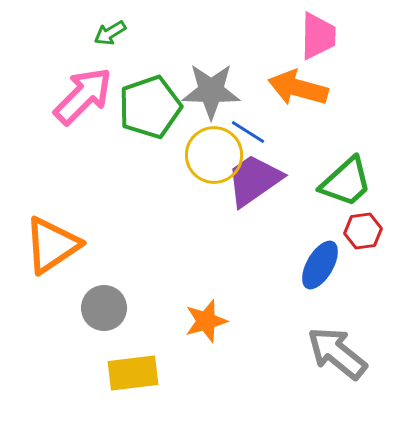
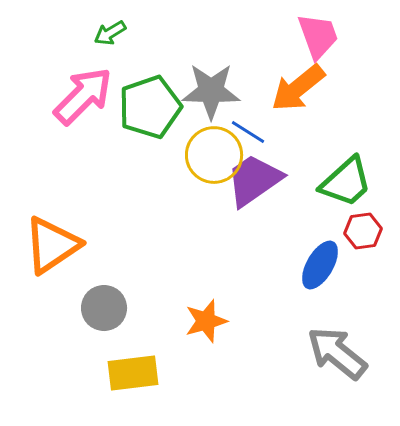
pink trapezoid: rotated 21 degrees counterclockwise
orange arrow: rotated 54 degrees counterclockwise
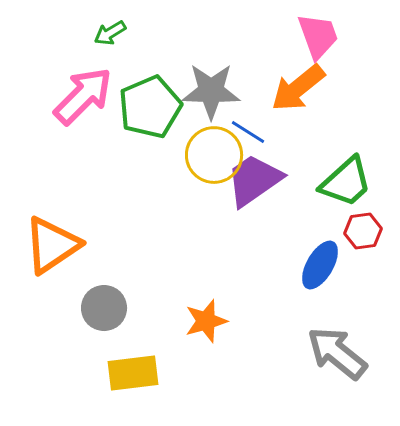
green pentagon: rotated 4 degrees counterclockwise
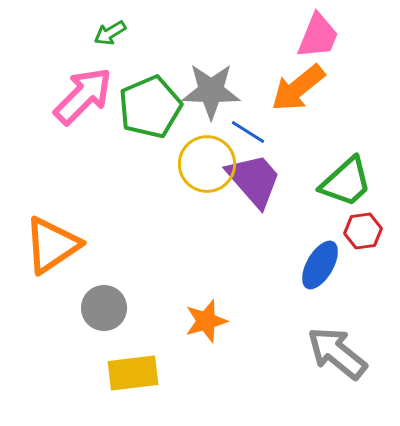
pink trapezoid: rotated 42 degrees clockwise
yellow circle: moved 7 px left, 9 px down
purple trapezoid: rotated 84 degrees clockwise
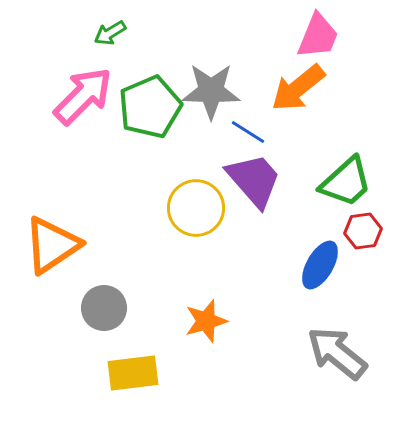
yellow circle: moved 11 px left, 44 px down
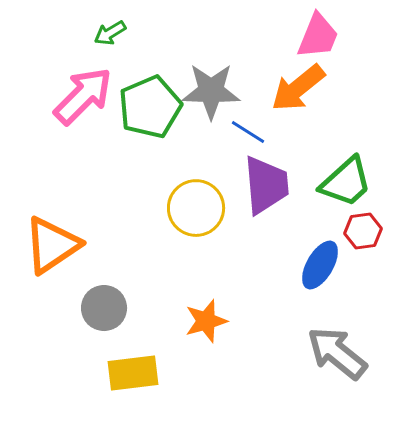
purple trapezoid: moved 12 px right, 5 px down; rotated 36 degrees clockwise
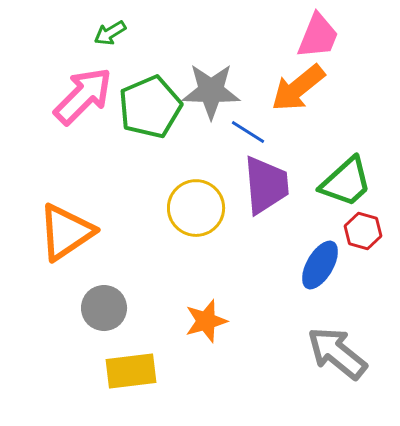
red hexagon: rotated 24 degrees clockwise
orange triangle: moved 14 px right, 13 px up
yellow rectangle: moved 2 px left, 2 px up
